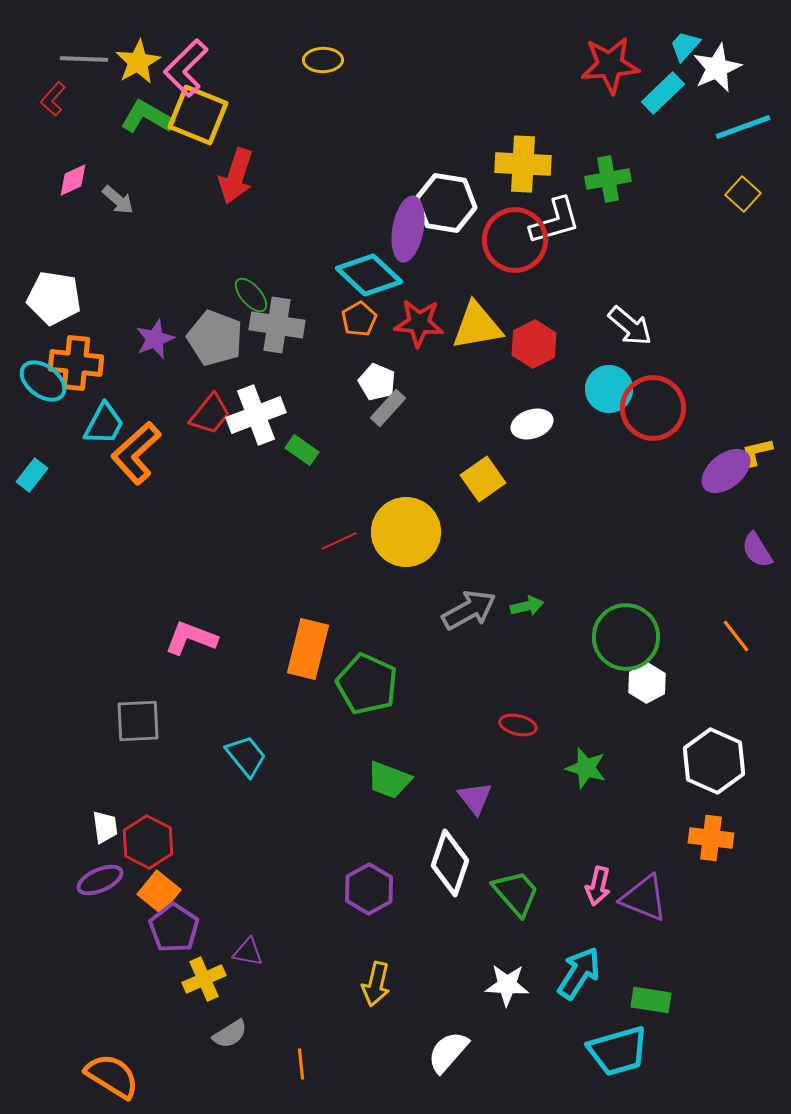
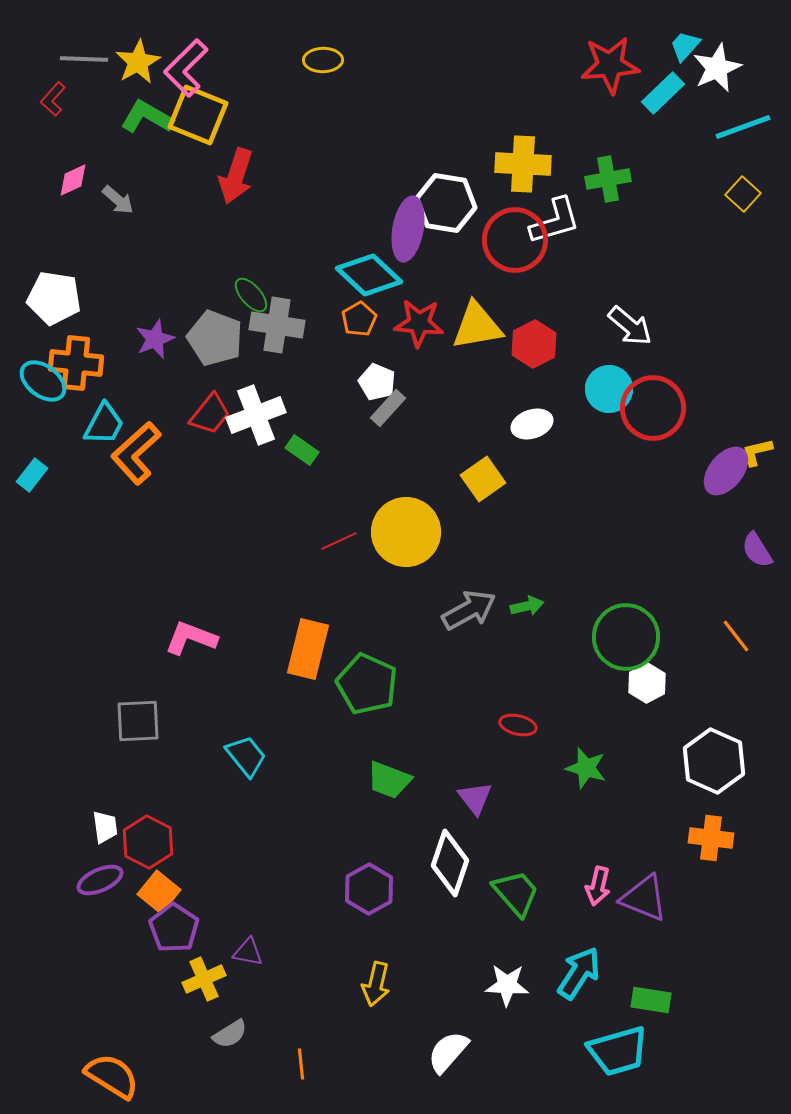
purple ellipse at (726, 471): rotated 12 degrees counterclockwise
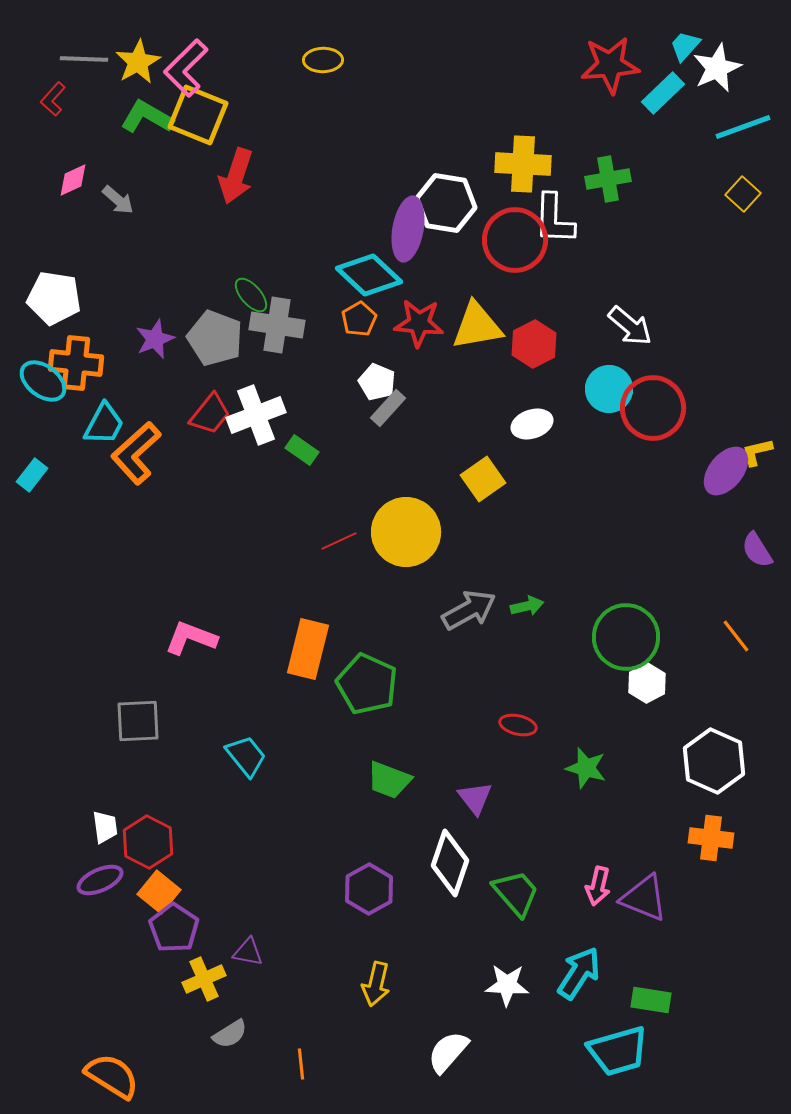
white L-shape at (555, 221): moved 1 px left, 2 px up; rotated 108 degrees clockwise
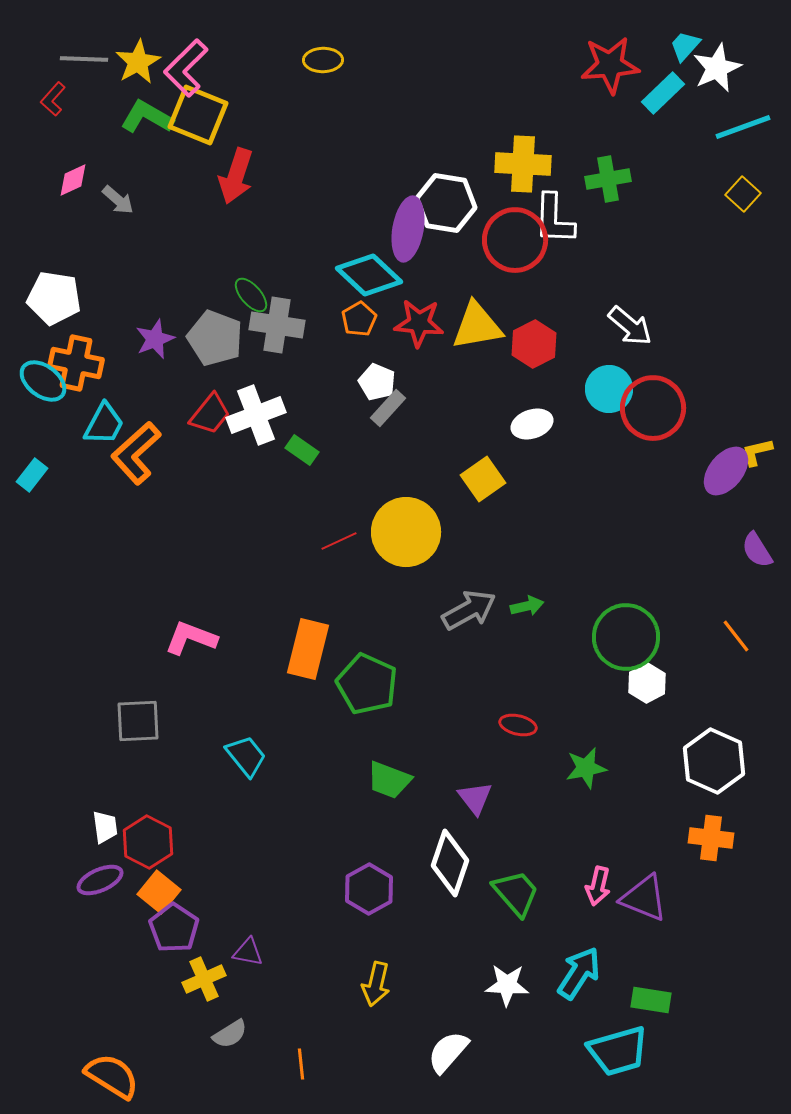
orange cross at (76, 363): rotated 6 degrees clockwise
green star at (586, 768): rotated 27 degrees counterclockwise
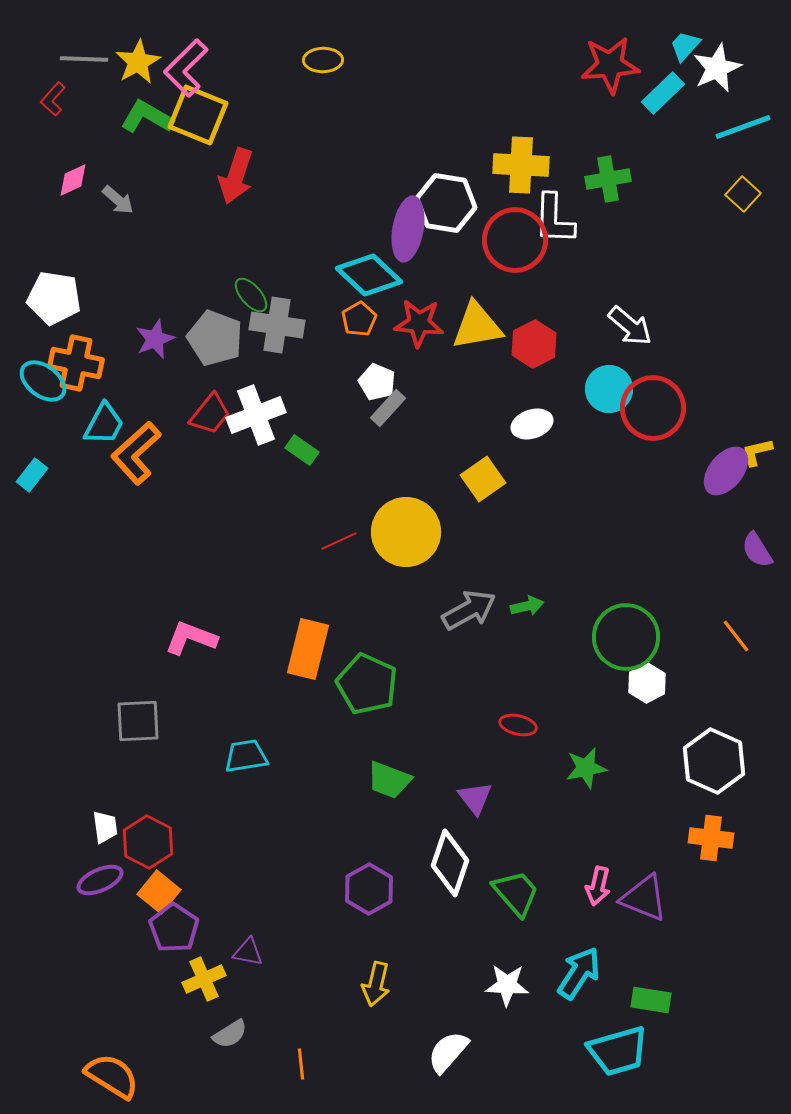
yellow cross at (523, 164): moved 2 px left, 1 px down
cyan trapezoid at (246, 756): rotated 60 degrees counterclockwise
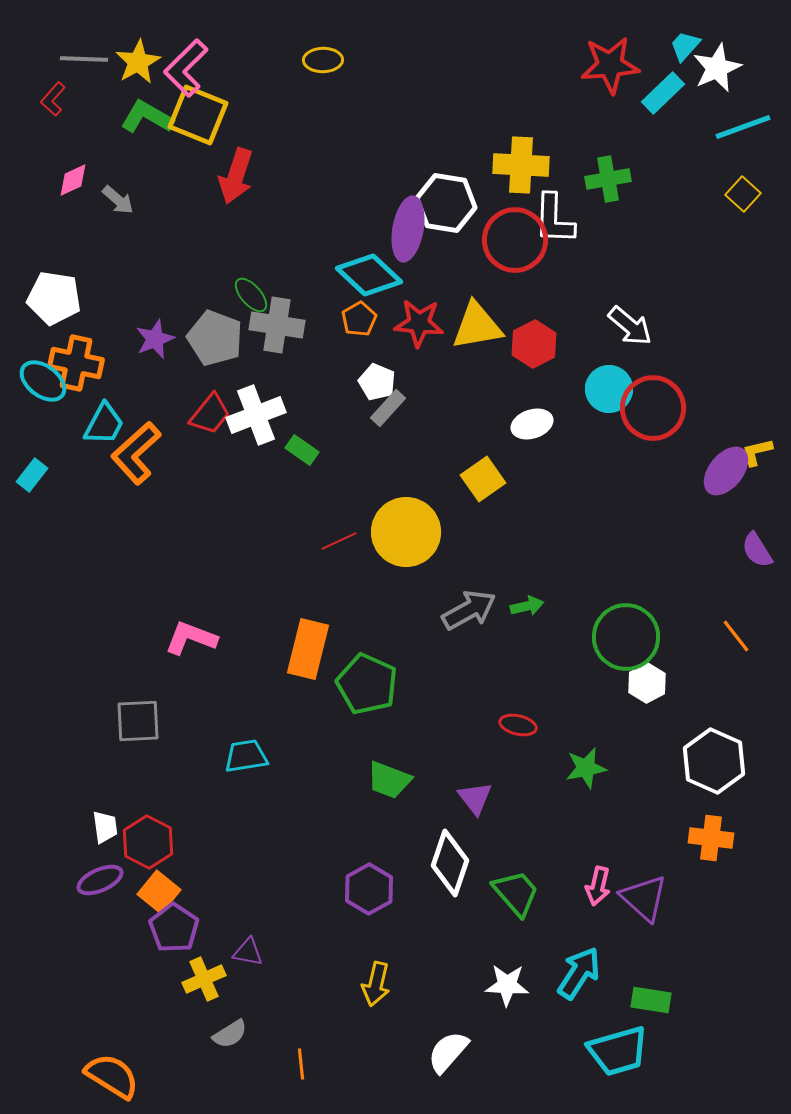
purple triangle at (644, 898): rotated 20 degrees clockwise
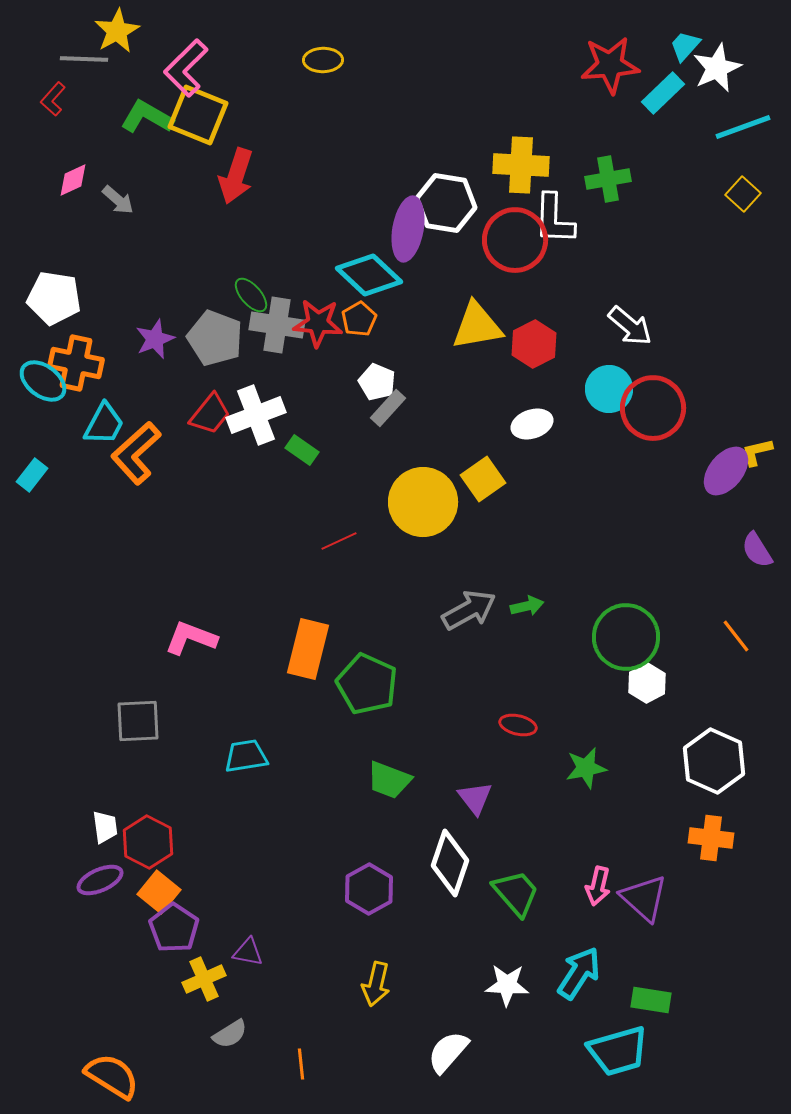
yellow star at (138, 62): moved 21 px left, 31 px up
red star at (419, 323): moved 101 px left
yellow circle at (406, 532): moved 17 px right, 30 px up
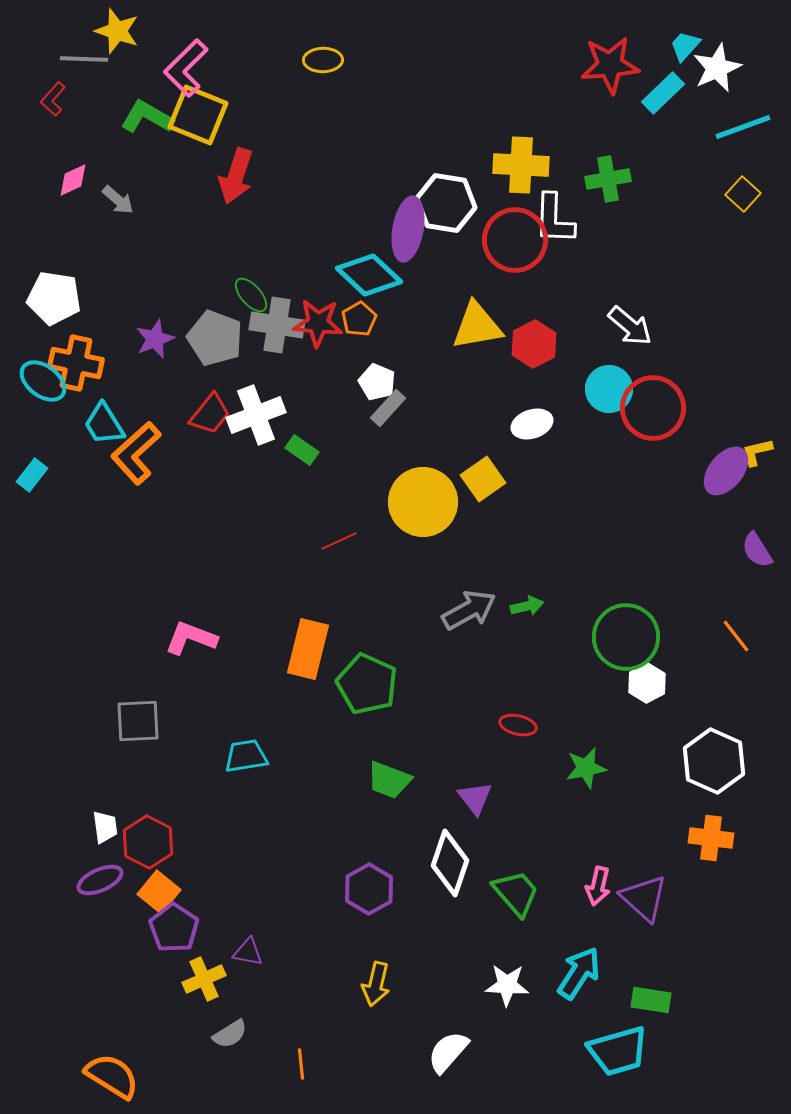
yellow star at (117, 31): rotated 24 degrees counterclockwise
cyan trapezoid at (104, 424): rotated 120 degrees clockwise
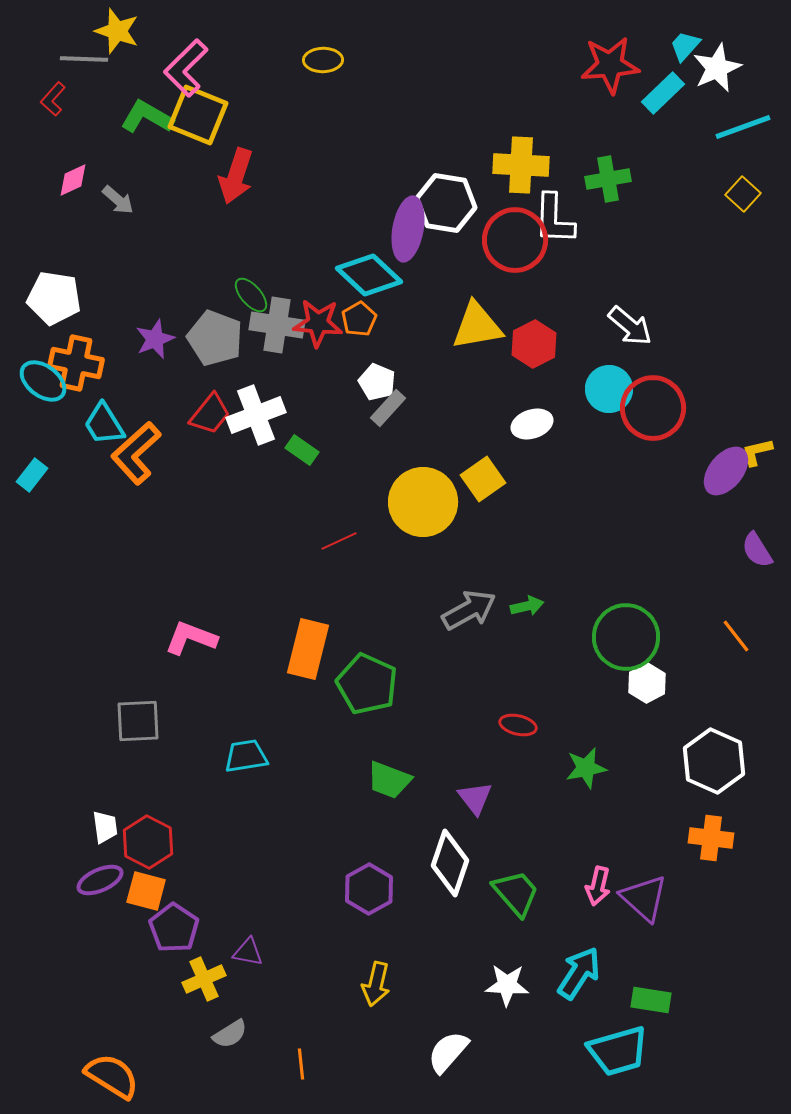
orange square at (159, 892): moved 13 px left, 1 px up; rotated 24 degrees counterclockwise
